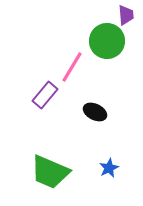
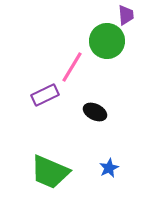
purple rectangle: rotated 24 degrees clockwise
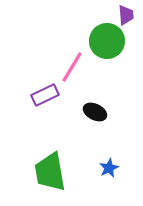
green trapezoid: rotated 57 degrees clockwise
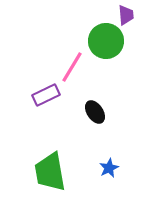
green circle: moved 1 px left
purple rectangle: moved 1 px right
black ellipse: rotated 30 degrees clockwise
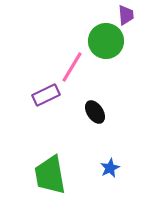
blue star: moved 1 px right
green trapezoid: moved 3 px down
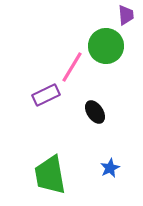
green circle: moved 5 px down
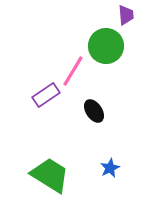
pink line: moved 1 px right, 4 px down
purple rectangle: rotated 8 degrees counterclockwise
black ellipse: moved 1 px left, 1 px up
green trapezoid: rotated 132 degrees clockwise
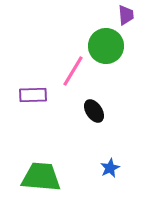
purple rectangle: moved 13 px left; rotated 32 degrees clockwise
green trapezoid: moved 9 px left, 2 px down; rotated 27 degrees counterclockwise
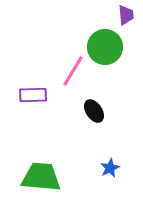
green circle: moved 1 px left, 1 px down
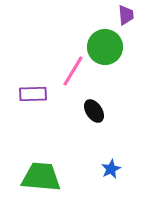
purple rectangle: moved 1 px up
blue star: moved 1 px right, 1 px down
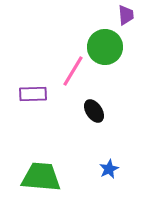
blue star: moved 2 px left
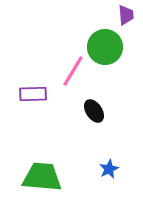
green trapezoid: moved 1 px right
